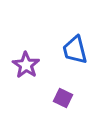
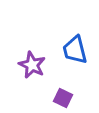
purple star: moved 6 px right; rotated 8 degrees counterclockwise
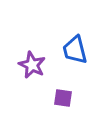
purple square: rotated 18 degrees counterclockwise
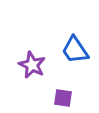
blue trapezoid: rotated 20 degrees counterclockwise
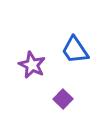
purple square: moved 1 px down; rotated 36 degrees clockwise
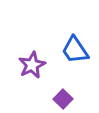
purple star: rotated 20 degrees clockwise
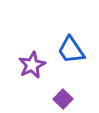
blue trapezoid: moved 4 px left
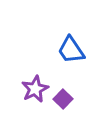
purple star: moved 3 px right, 24 px down
